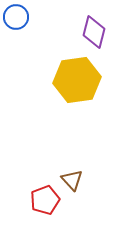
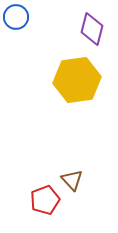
purple diamond: moved 2 px left, 3 px up
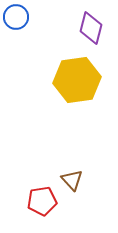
purple diamond: moved 1 px left, 1 px up
red pentagon: moved 3 px left, 1 px down; rotated 12 degrees clockwise
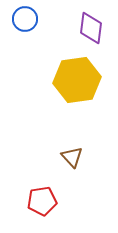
blue circle: moved 9 px right, 2 px down
purple diamond: rotated 8 degrees counterclockwise
brown triangle: moved 23 px up
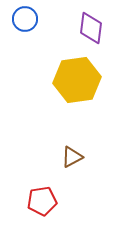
brown triangle: rotated 45 degrees clockwise
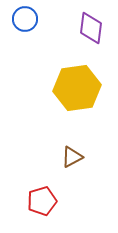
yellow hexagon: moved 8 px down
red pentagon: rotated 8 degrees counterclockwise
